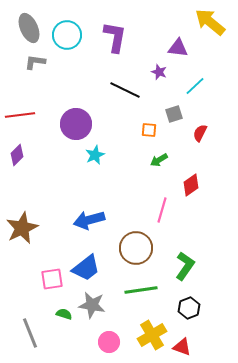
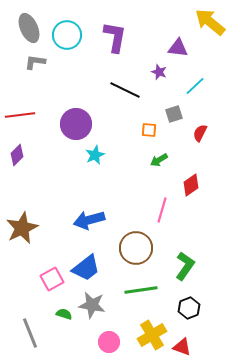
pink square: rotated 20 degrees counterclockwise
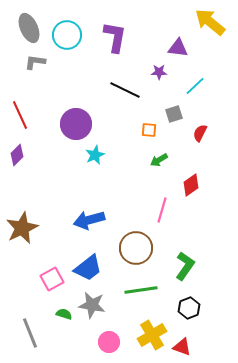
purple star: rotated 21 degrees counterclockwise
red line: rotated 72 degrees clockwise
blue trapezoid: moved 2 px right
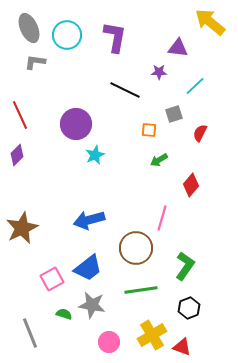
red diamond: rotated 15 degrees counterclockwise
pink line: moved 8 px down
